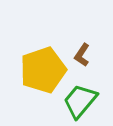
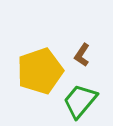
yellow pentagon: moved 3 px left, 1 px down
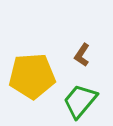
yellow pentagon: moved 8 px left, 5 px down; rotated 15 degrees clockwise
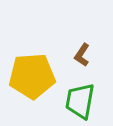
green trapezoid: rotated 30 degrees counterclockwise
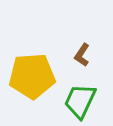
green trapezoid: rotated 15 degrees clockwise
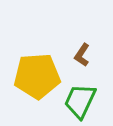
yellow pentagon: moved 5 px right
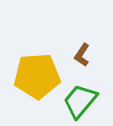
green trapezoid: rotated 15 degrees clockwise
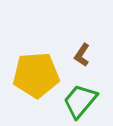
yellow pentagon: moved 1 px left, 1 px up
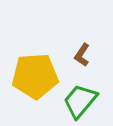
yellow pentagon: moved 1 px left, 1 px down
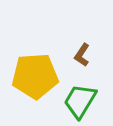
green trapezoid: rotated 9 degrees counterclockwise
